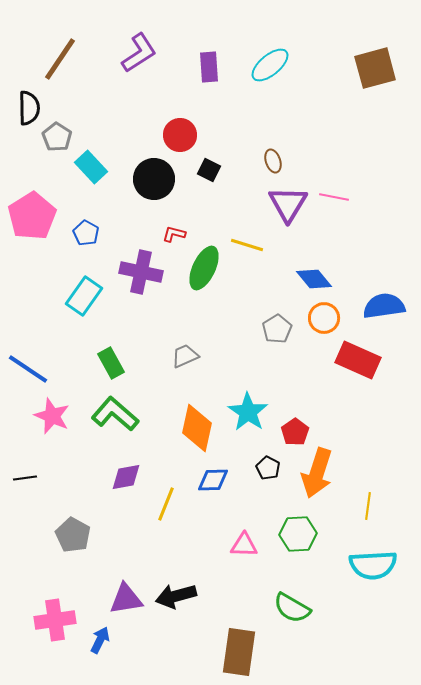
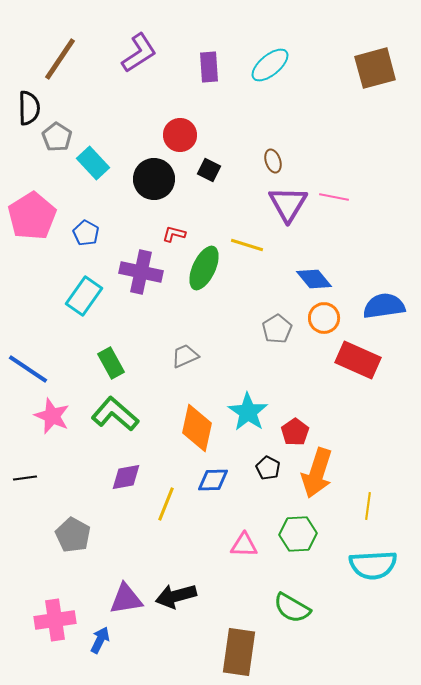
cyan rectangle at (91, 167): moved 2 px right, 4 px up
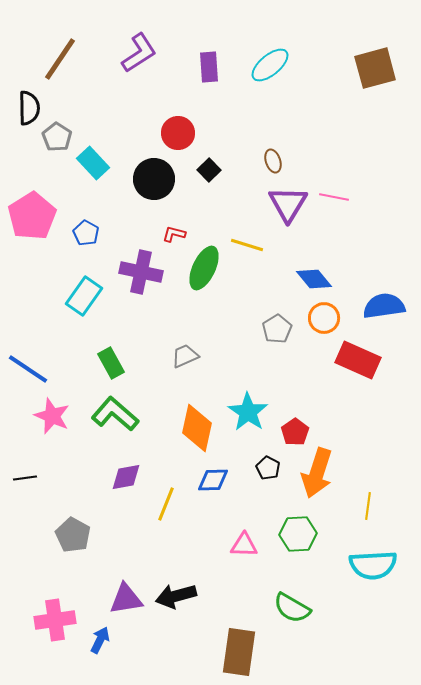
red circle at (180, 135): moved 2 px left, 2 px up
black square at (209, 170): rotated 20 degrees clockwise
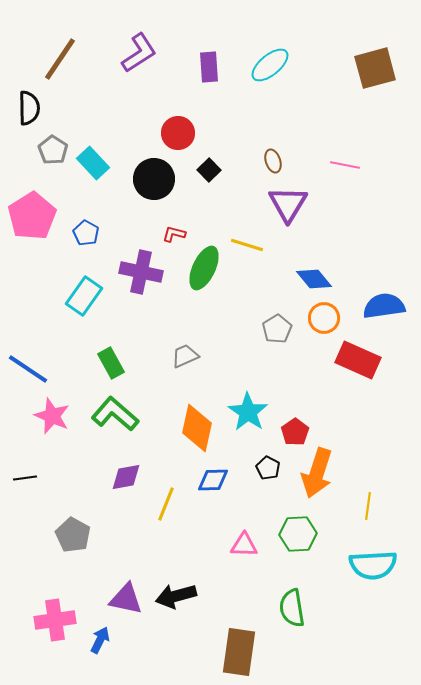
gray pentagon at (57, 137): moved 4 px left, 13 px down
pink line at (334, 197): moved 11 px right, 32 px up
purple triangle at (126, 599): rotated 21 degrees clockwise
green semicircle at (292, 608): rotated 51 degrees clockwise
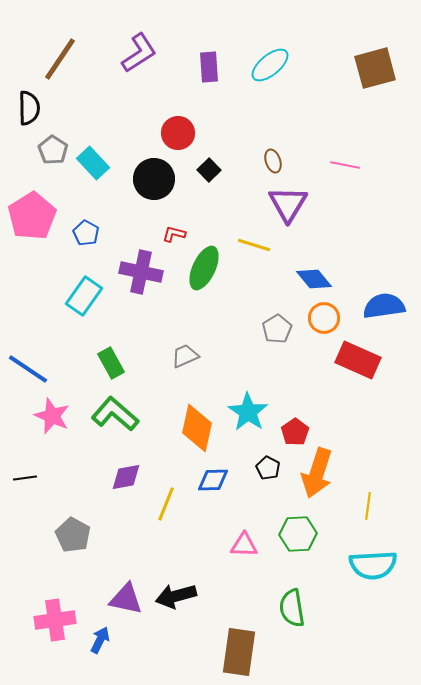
yellow line at (247, 245): moved 7 px right
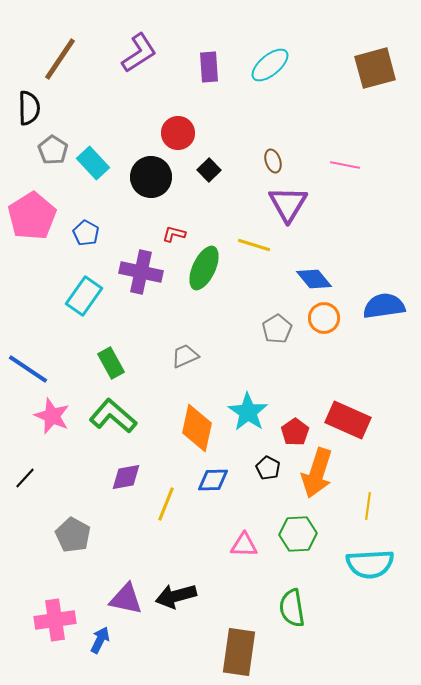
black circle at (154, 179): moved 3 px left, 2 px up
red rectangle at (358, 360): moved 10 px left, 60 px down
green L-shape at (115, 414): moved 2 px left, 2 px down
black line at (25, 478): rotated 40 degrees counterclockwise
cyan semicircle at (373, 565): moved 3 px left, 1 px up
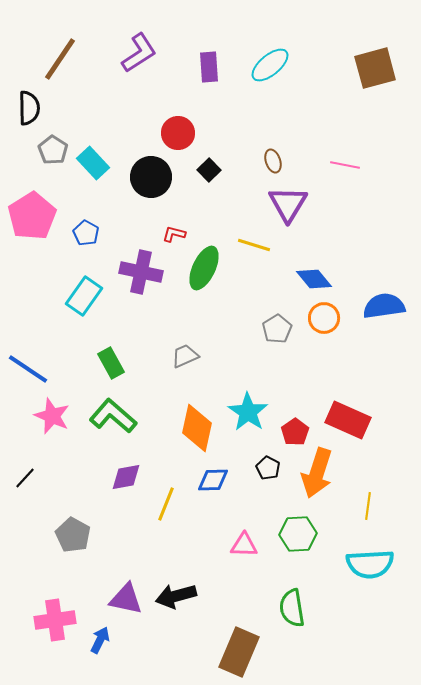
brown rectangle at (239, 652): rotated 15 degrees clockwise
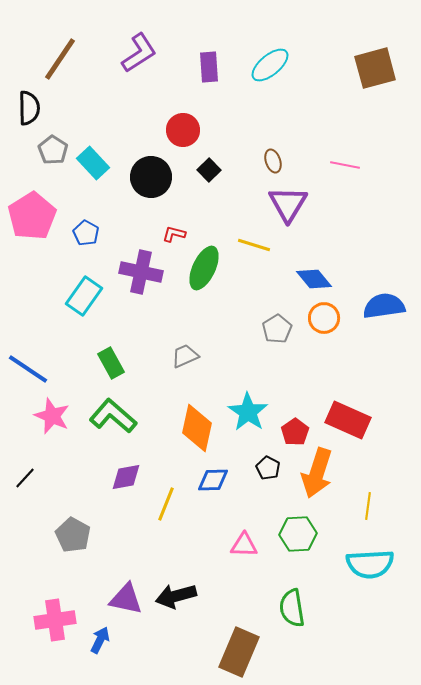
red circle at (178, 133): moved 5 px right, 3 px up
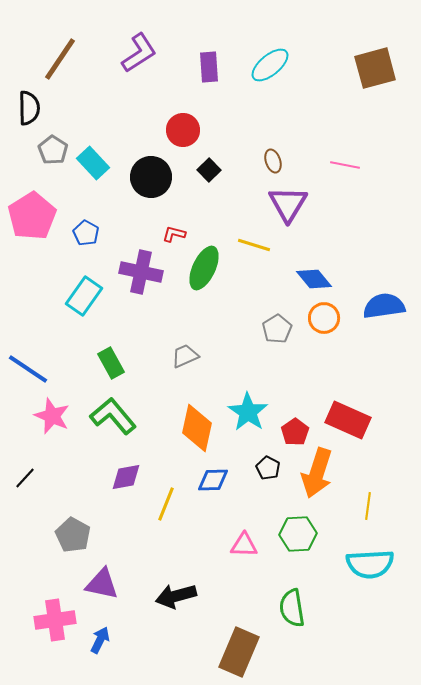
green L-shape at (113, 416): rotated 9 degrees clockwise
purple triangle at (126, 599): moved 24 px left, 15 px up
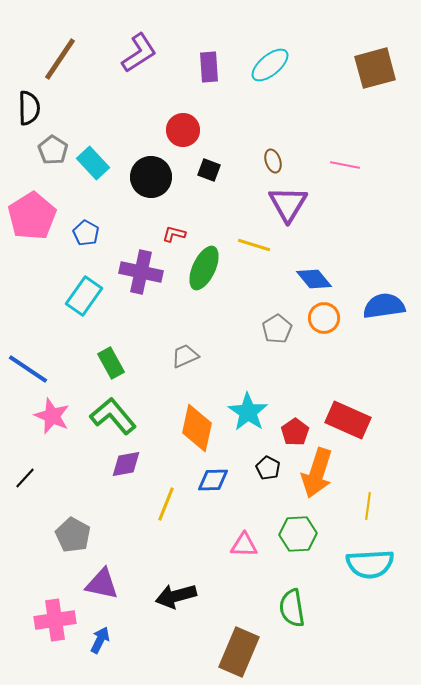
black square at (209, 170): rotated 25 degrees counterclockwise
purple diamond at (126, 477): moved 13 px up
